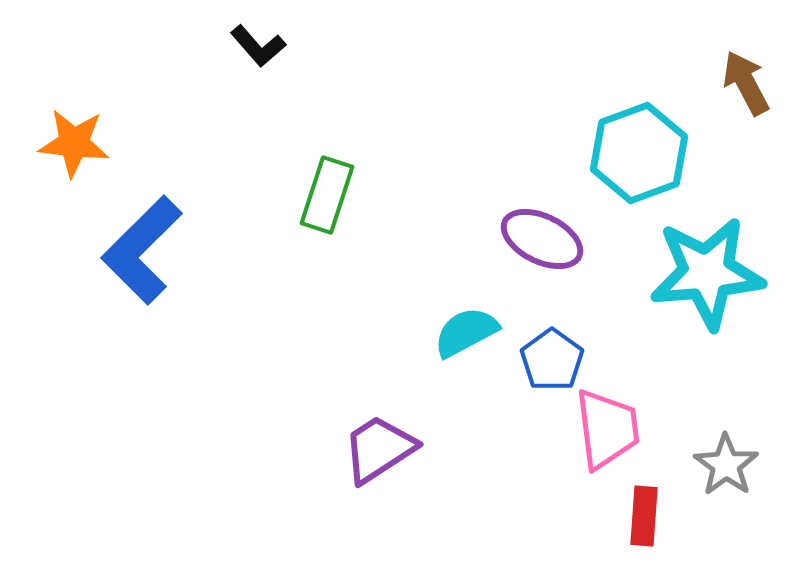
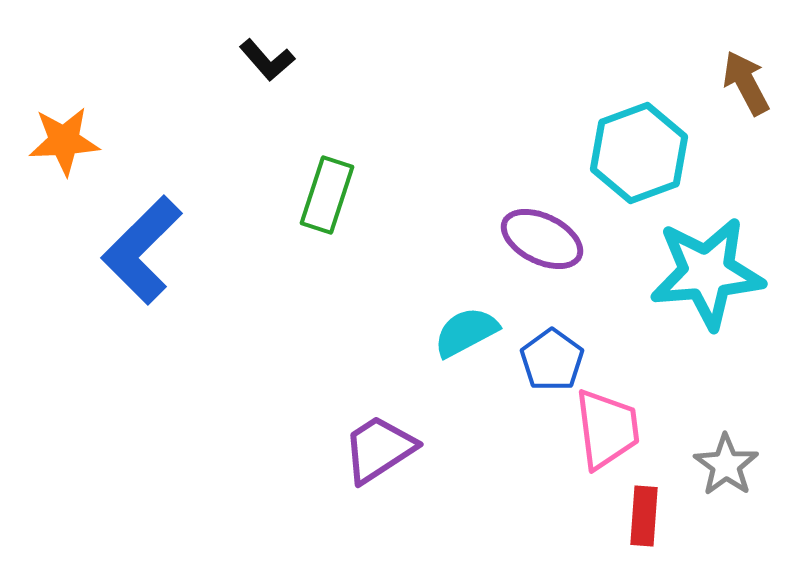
black L-shape: moved 9 px right, 14 px down
orange star: moved 10 px left, 2 px up; rotated 10 degrees counterclockwise
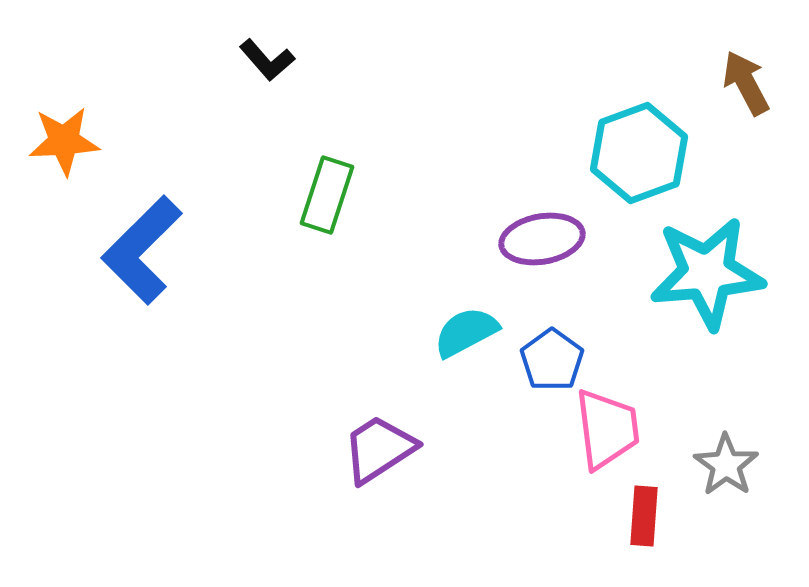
purple ellipse: rotated 36 degrees counterclockwise
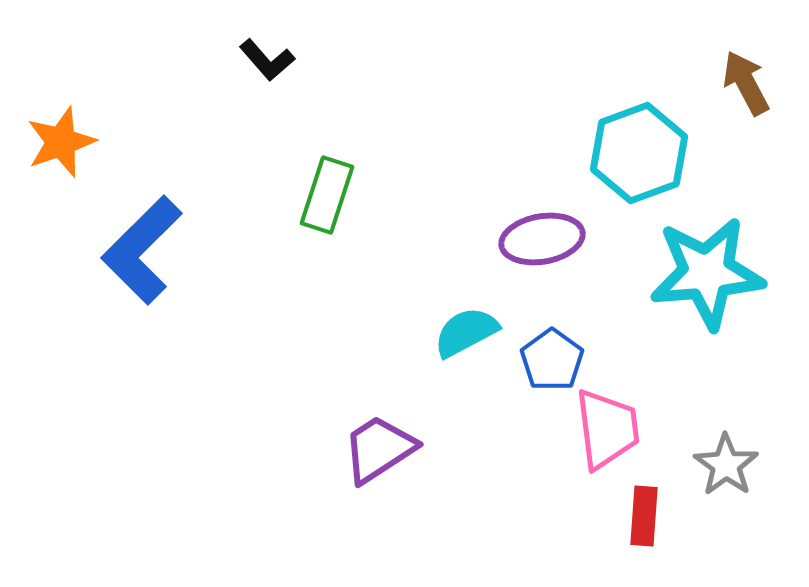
orange star: moved 3 px left, 1 px down; rotated 16 degrees counterclockwise
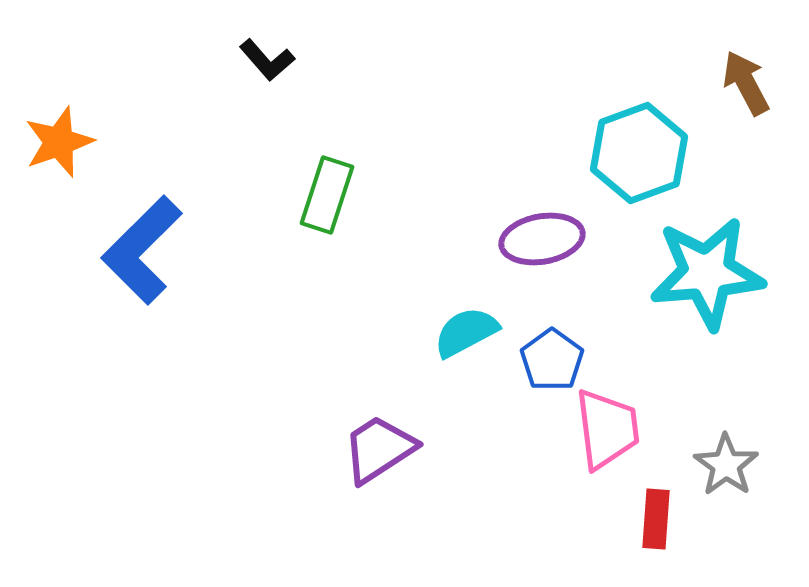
orange star: moved 2 px left
red rectangle: moved 12 px right, 3 px down
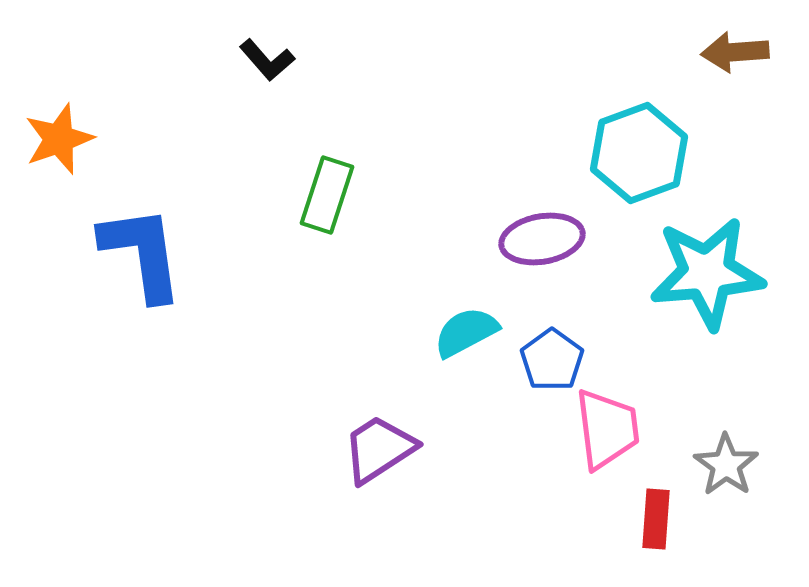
brown arrow: moved 11 px left, 31 px up; rotated 66 degrees counterclockwise
orange star: moved 3 px up
blue L-shape: moved 3 px down; rotated 127 degrees clockwise
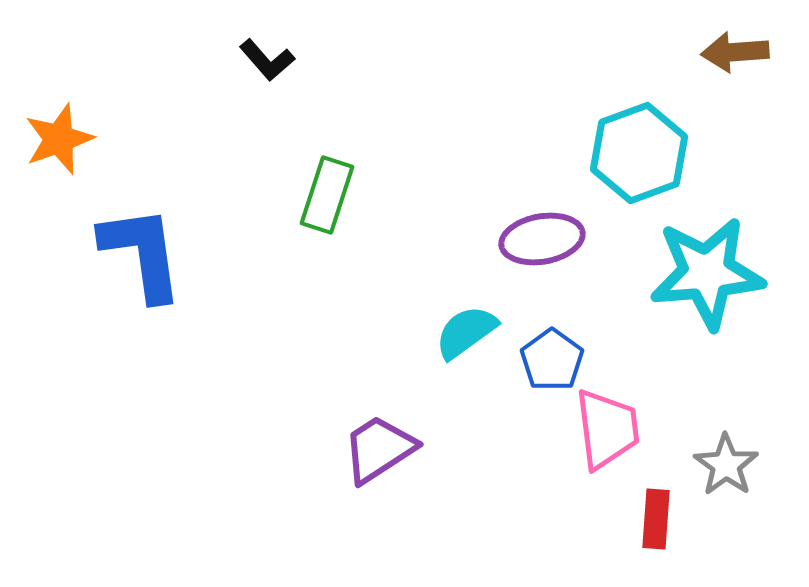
cyan semicircle: rotated 8 degrees counterclockwise
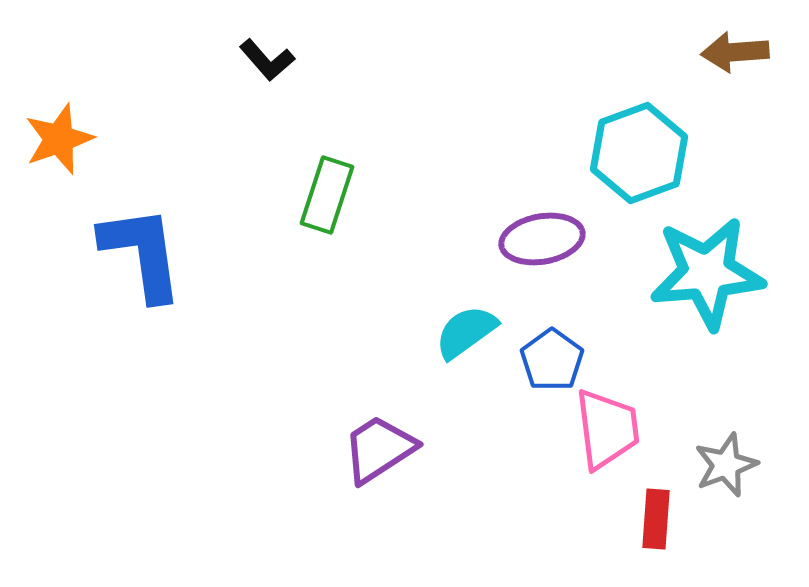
gray star: rotated 16 degrees clockwise
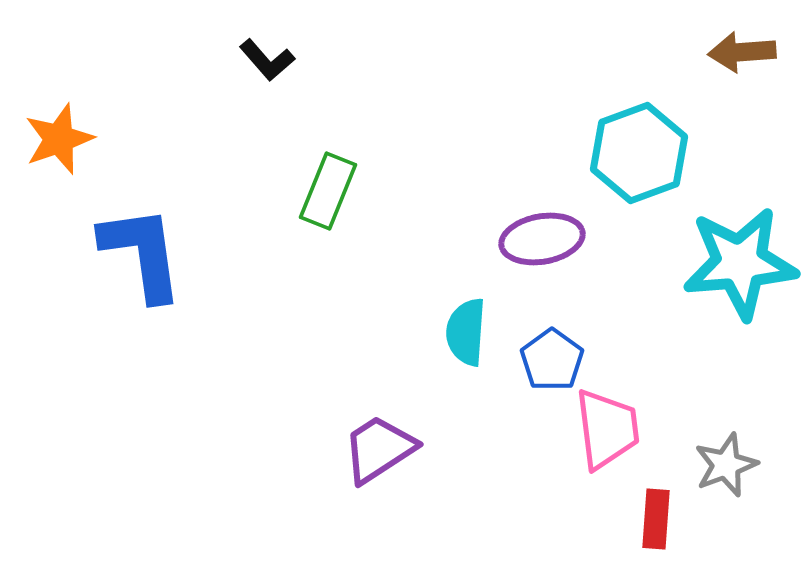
brown arrow: moved 7 px right
green rectangle: moved 1 px right, 4 px up; rotated 4 degrees clockwise
cyan star: moved 33 px right, 10 px up
cyan semicircle: rotated 50 degrees counterclockwise
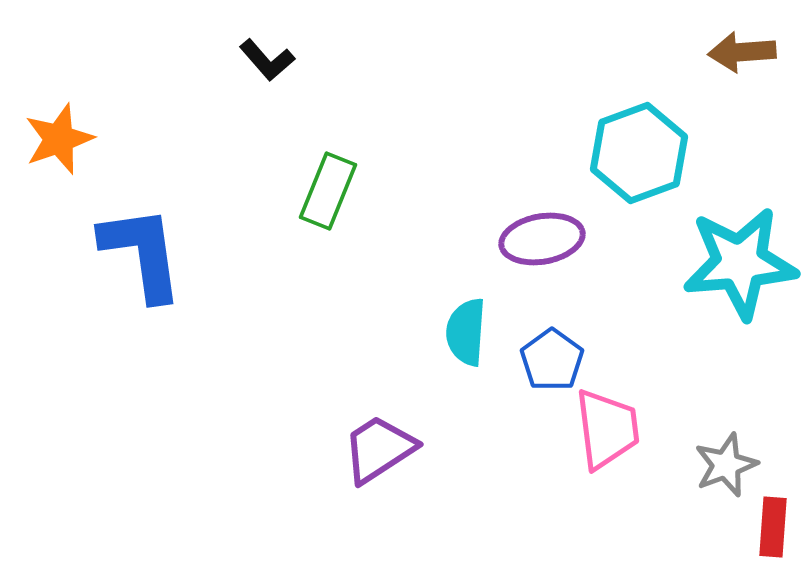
red rectangle: moved 117 px right, 8 px down
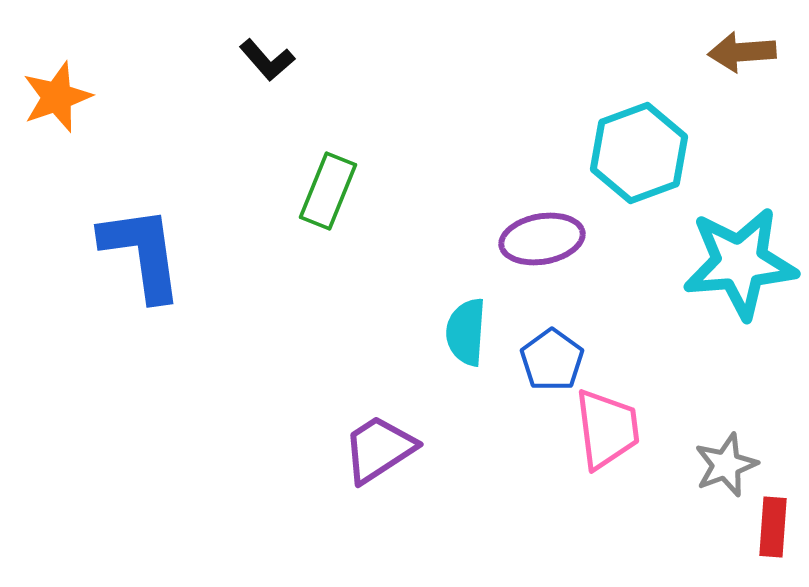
orange star: moved 2 px left, 42 px up
